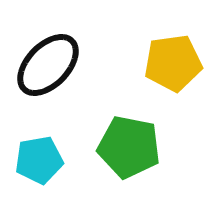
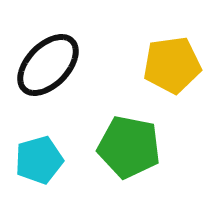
yellow pentagon: moved 1 px left, 2 px down
cyan pentagon: rotated 6 degrees counterclockwise
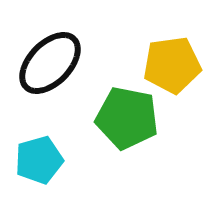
black ellipse: moved 2 px right, 2 px up
green pentagon: moved 2 px left, 29 px up
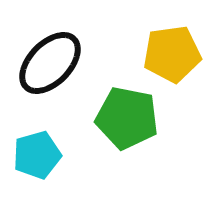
yellow pentagon: moved 11 px up
cyan pentagon: moved 2 px left, 5 px up
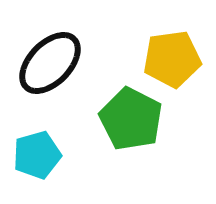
yellow pentagon: moved 5 px down
green pentagon: moved 4 px right, 1 px down; rotated 16 degrees clockwise
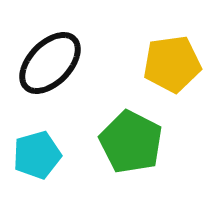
yellow pentagon: moved 5 px down
green pentagon: moved 23 px down
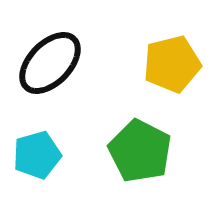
yellow pentagon: rotated 6 degrees counterclockwise
green pentagon: moved 9 px right, 9 px down
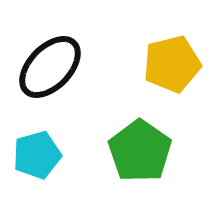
black ellipse: moved 4 px down
green pentagon: rotated 8 degrees clockwise
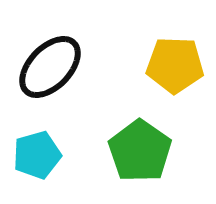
yellow pentagon: moved 3 px right, 1 px down; rotated 16 degrees clockwise
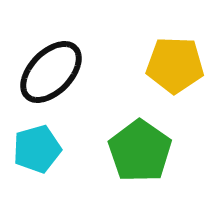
black ellipse: moved 1 px right, 5 px down
cyan pentagon: moved 6 px up
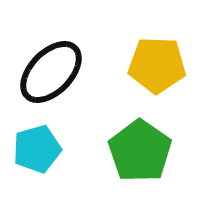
yellow pentagon: moved 18 px left
